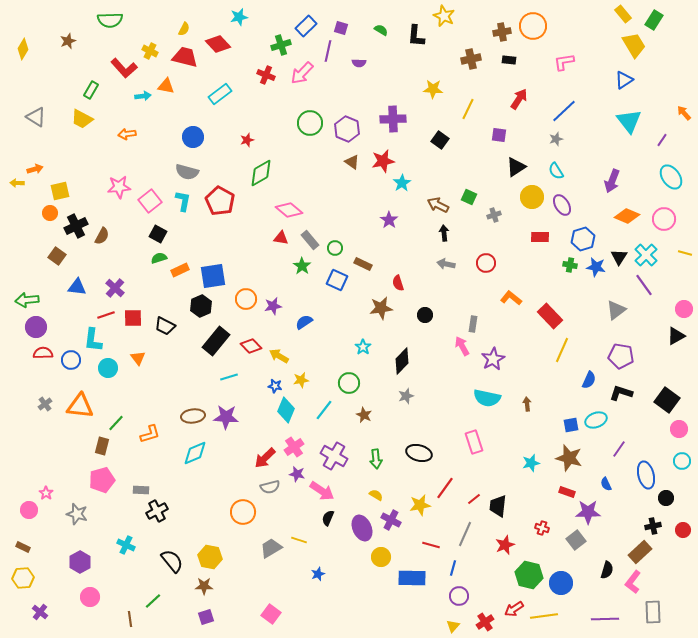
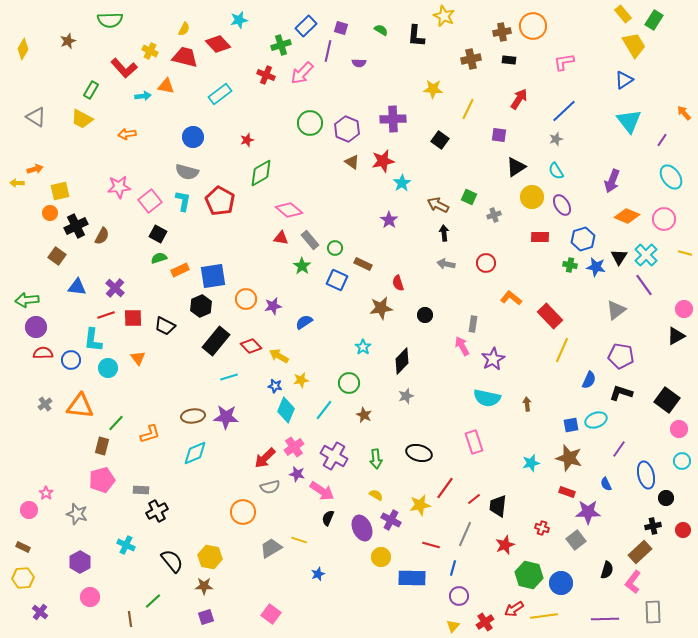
cyan star at (239, 17): moved 3 px down
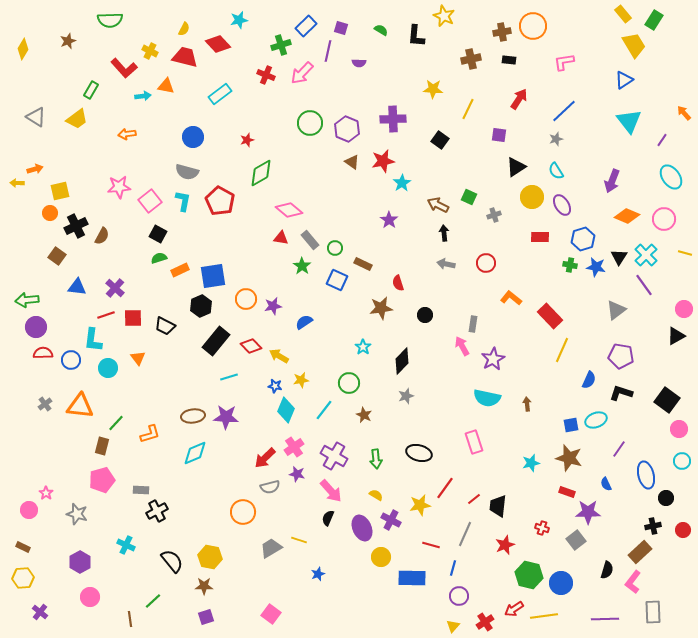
yellow trapezoid at (82, 119): moved 5 px left; rotated 65 degrees counterclockwise
pink arrow at (322, 491): moved 9 px right; rotated 15 degrees clockwise
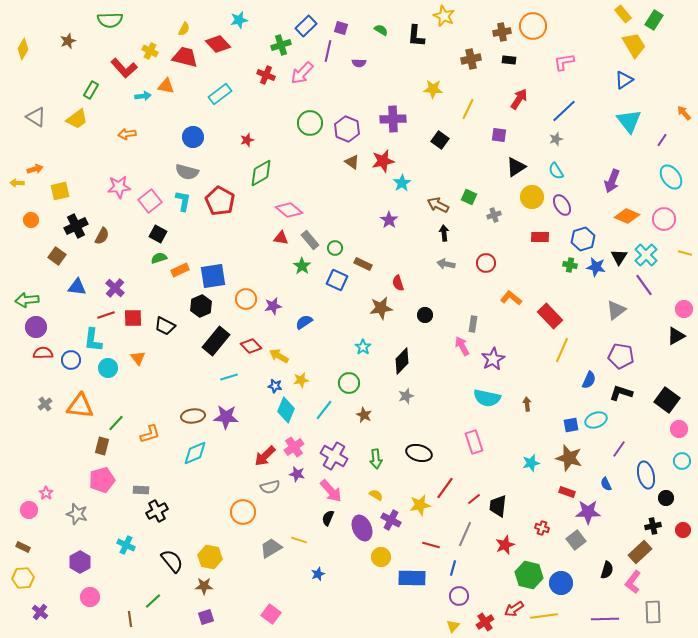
orange circle at (50, 213): moved 19 px left, 7 px down
red arrow at (265, 458): moved 2 px up
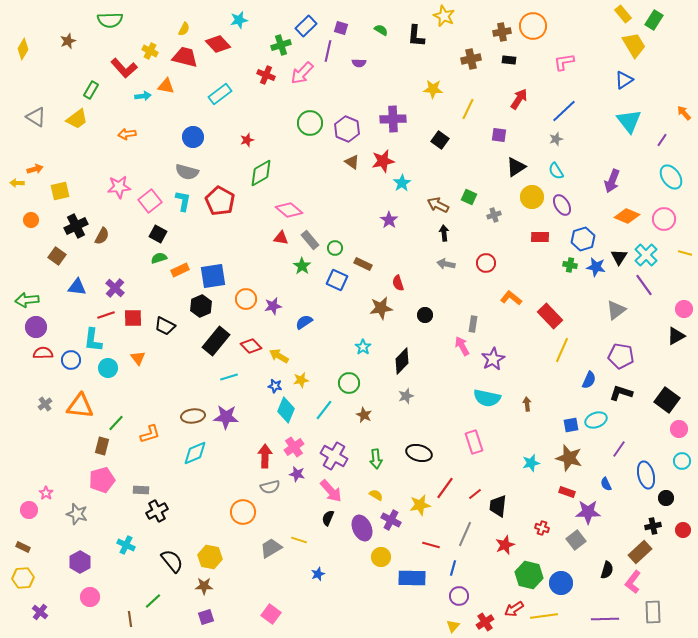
red arrow at (265, 456): rotated 135 degrees clockwise
red line at (474, 499): moved 1 px right, 5 px up
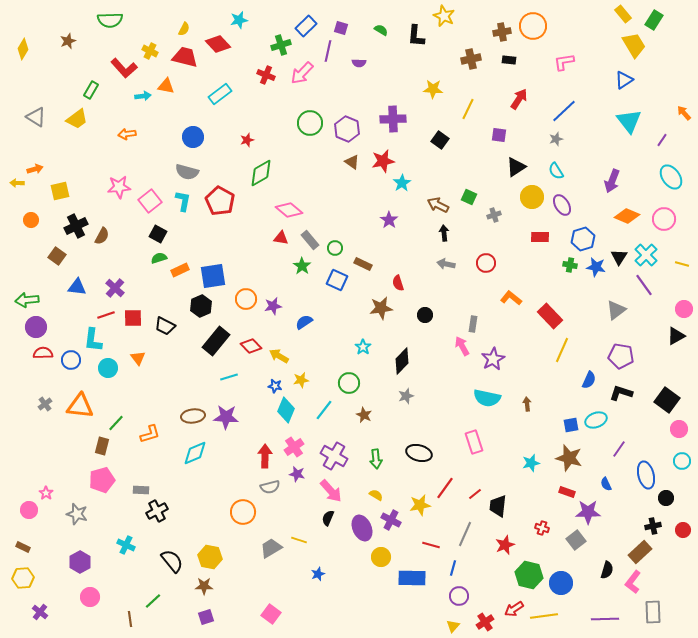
yellow line at (685, 253): moved 3 px left, 11 px down
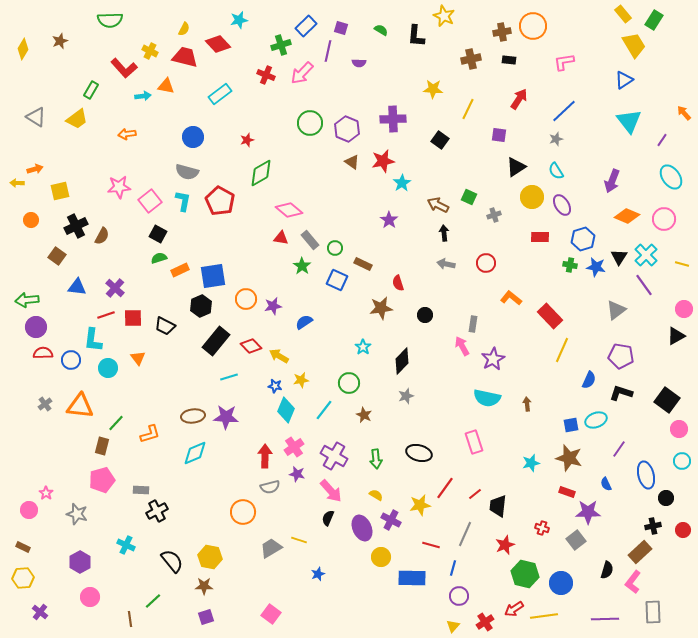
brown star at (68, 41): moved 8 px left
green hexagon at (529, 575): moved 4 px left, 1 px up
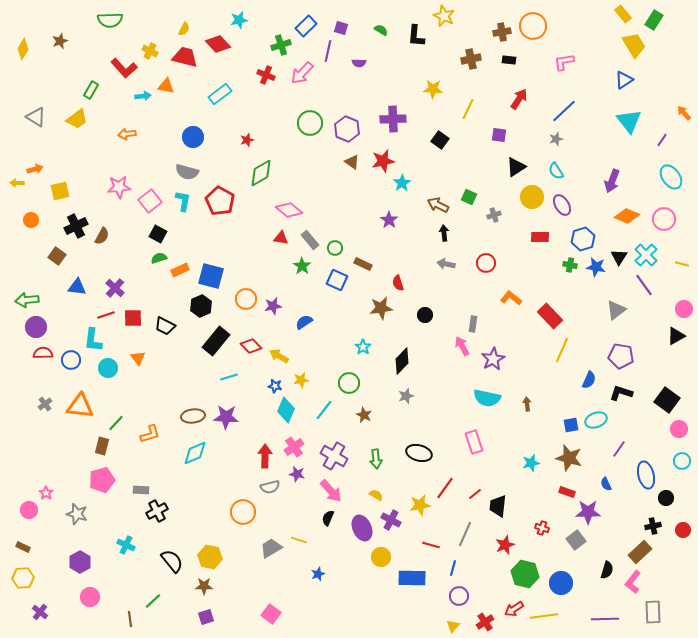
blue square at (213, 276): moved 2 px left; rotated 24 degrees clockwise
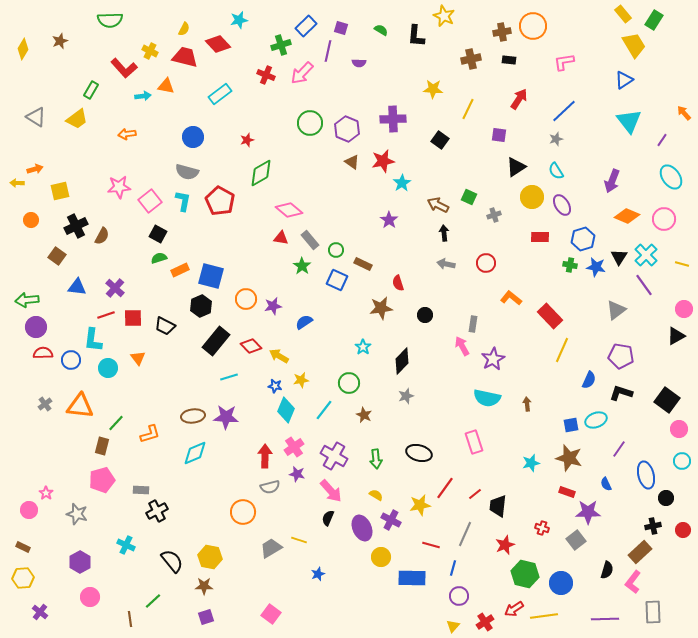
green circle at (335, 248): moved 1 px right, 2 px down
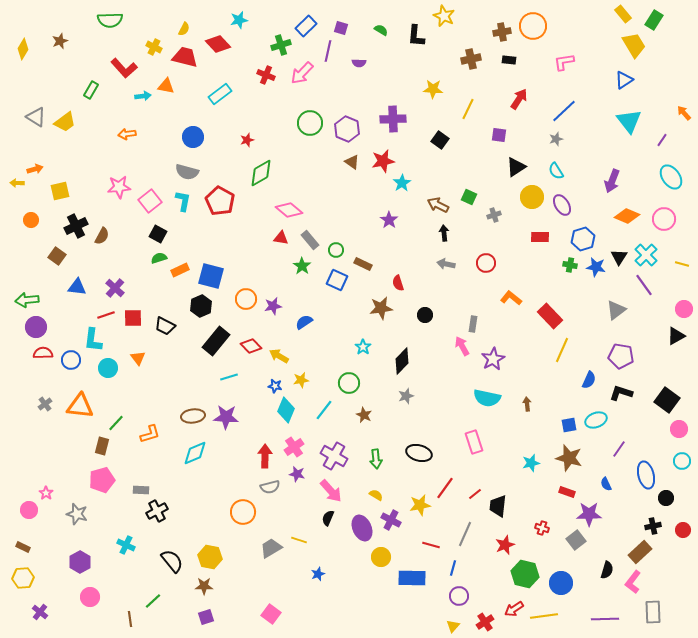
yellow cross at (150, 51): moved 4 px right, 4 px up
yellow trapezoid at (77, 119): moved 12 px left, 3 px down
blue square at (571, 425): moved 2 px left
purple star at (588, 512): moved 1 px right, 2 px down
